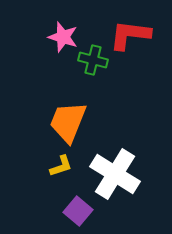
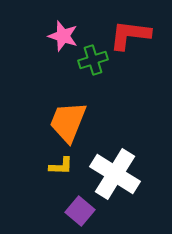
pink star: moved 1 px up
green cross: rotated 32 degrees counterclockwise
yellow L-shape: rotated 20 degrees clockwise
purple square: moved 2 px right
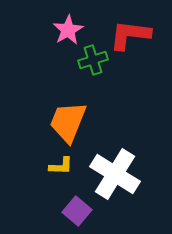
pink star: moved 5 px right, 6 px up; rotated 24 degrees clockwise
purple square: moved 3 px left
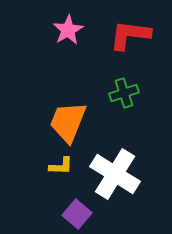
green cross: moved 31 px right, 33 px down
purple square: moved 3 px down
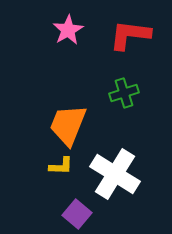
orange trapezoid: moved 3 px down
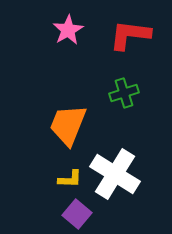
yellow L-shape: moved 9 px right, 13 px down
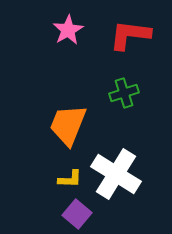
white cross: moved 1 px right
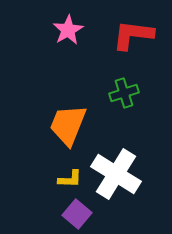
red L-shape: moved 3 px right
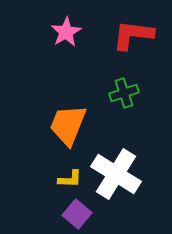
pink star: moved 2 px left, 2 px down
